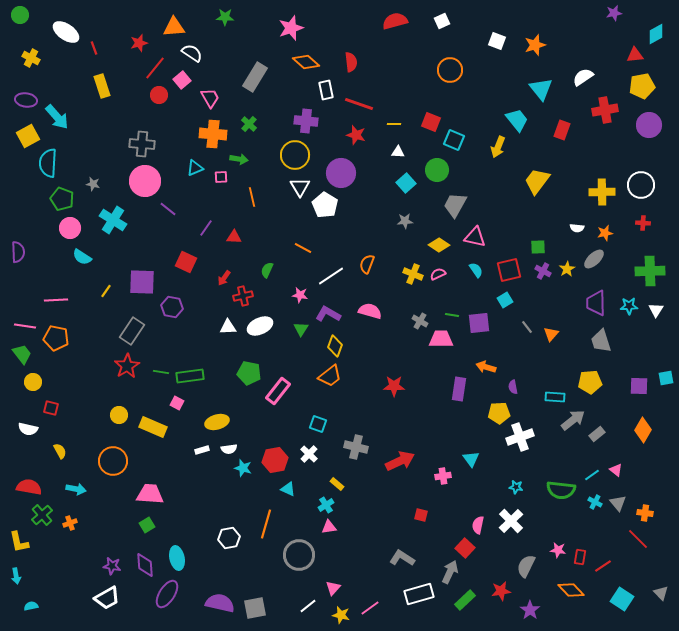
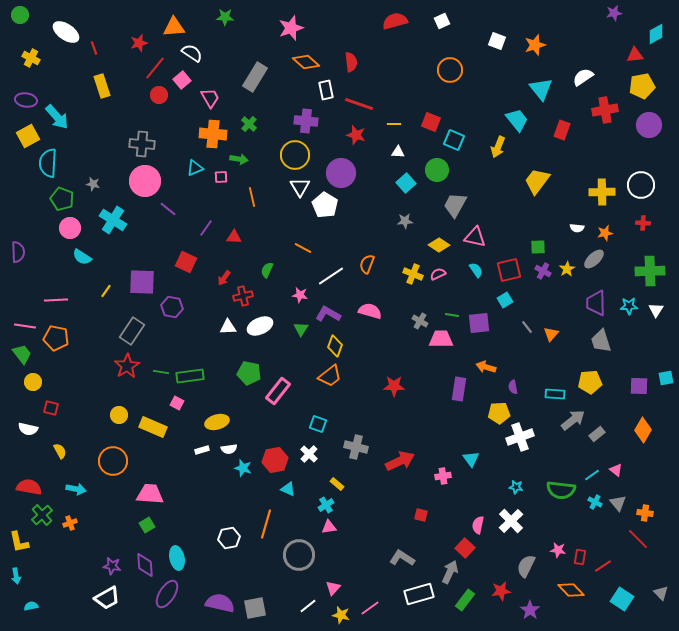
cyan rectangle at (555, 397): moved 3 px up
green rectangle at (465, 600): rotated 10 degrees counterclockwise
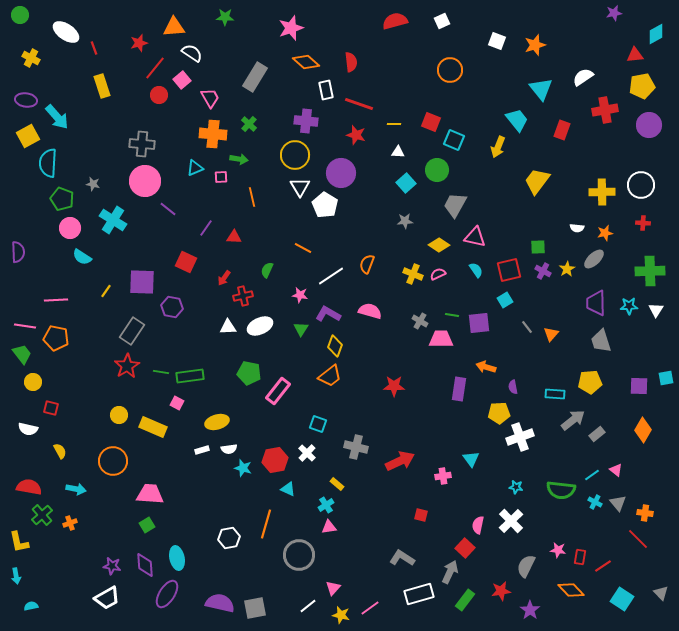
white cross at (309, 454): moved 2 px left, 1 px up
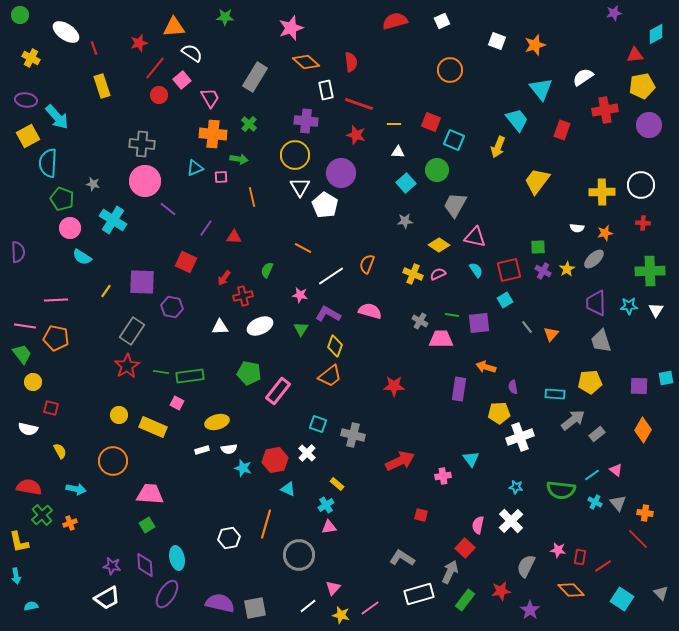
white triangle at (228, 327): moved 8 px left
gray cross at (356, 447): moved 3 px left, 12 px up
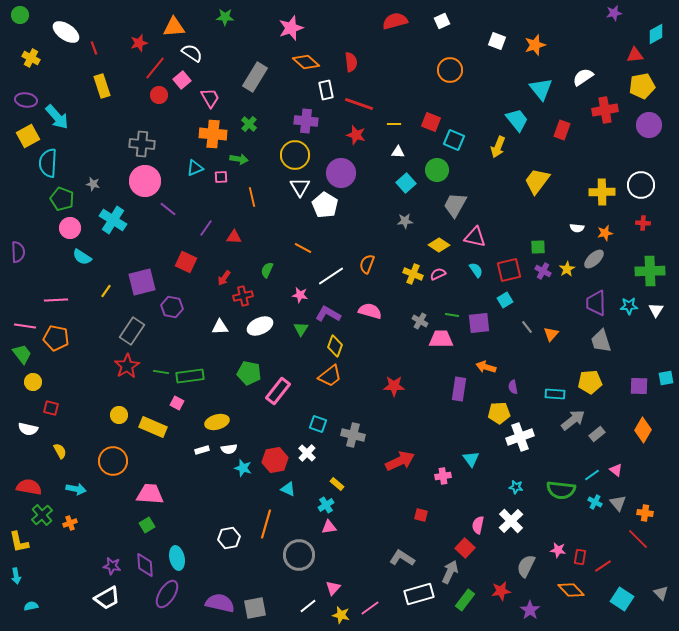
purple square at (142, 282): rotated 16 degrees counterclockwise
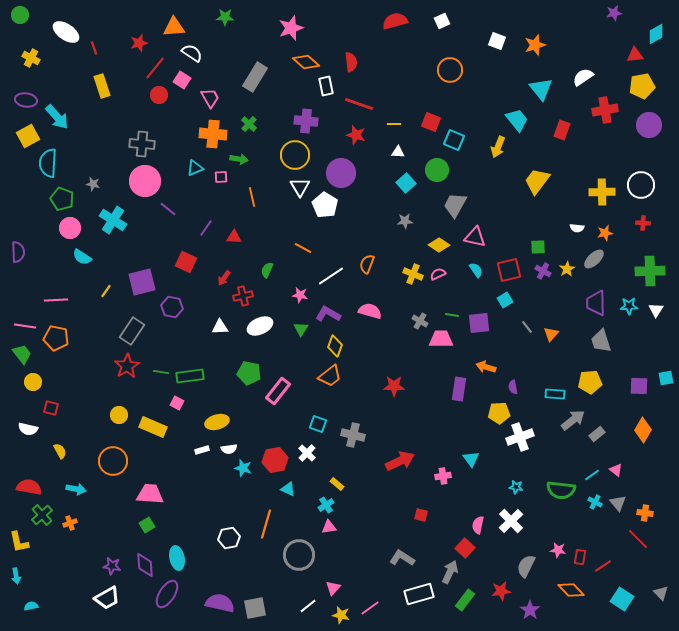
pink square at (182, 80): rotated 18 degrees counterclockwise
white rectangle at (326, 90): moved 4 px up
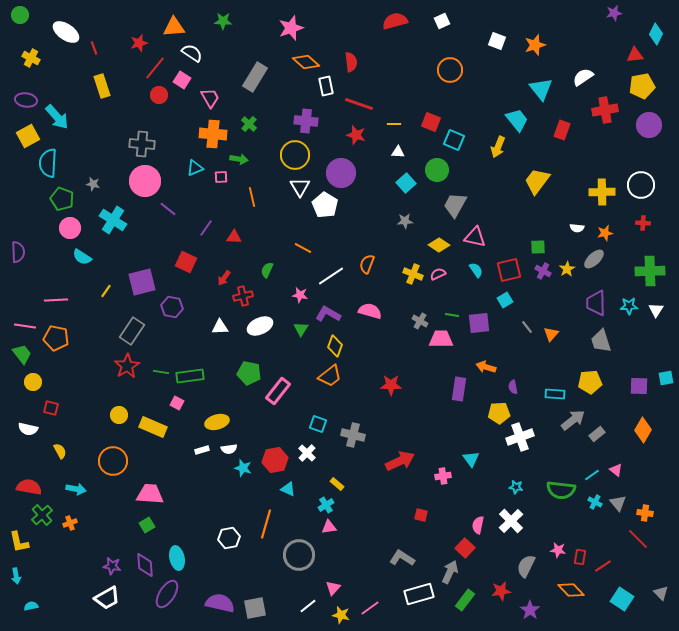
green star at (225, 17): moved 2 px left, 4 px down
cyan diamond at (656, 34): rotated 35 degrees counterclockwise
red star at (394, 386): moved 3 px left, 1 px up
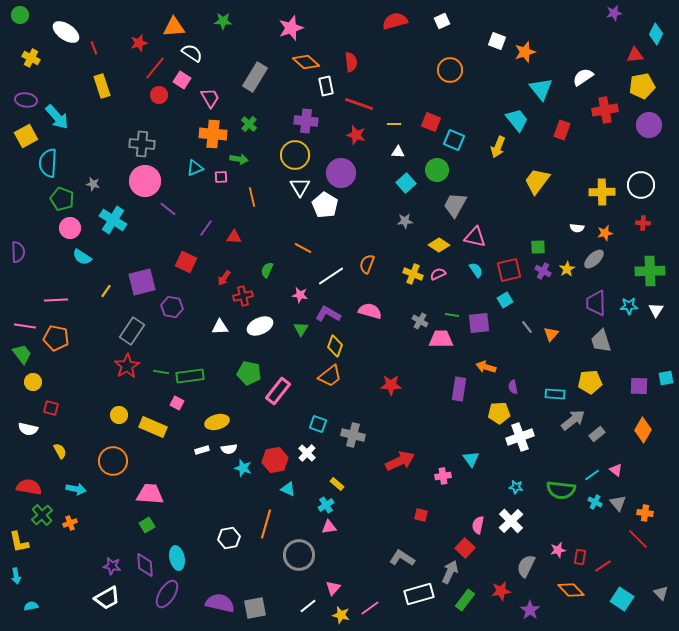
orange star at (535, 45): moved 10 px left, 7 px down
yellow square at (28, 136): moved 2 px left
pink star at (558, 550): rotated 21 degrees counterclockwise
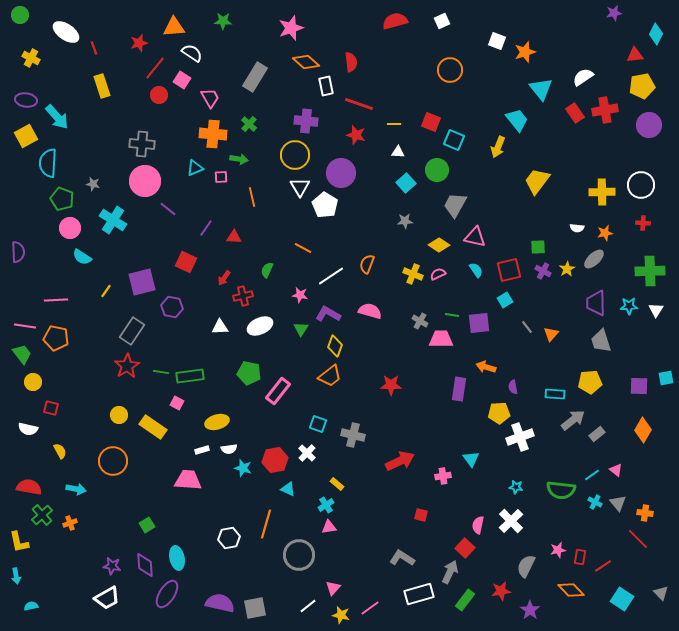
red rectangle at (562, 130): moved 13 px right, 17 px up; rotated 54 degrees counterclockwise
yellow rectangle at (153, 427): rotated 12 degrees clockwise
pink trapezoid at (150, 494): moved 38 px right, 14 px up
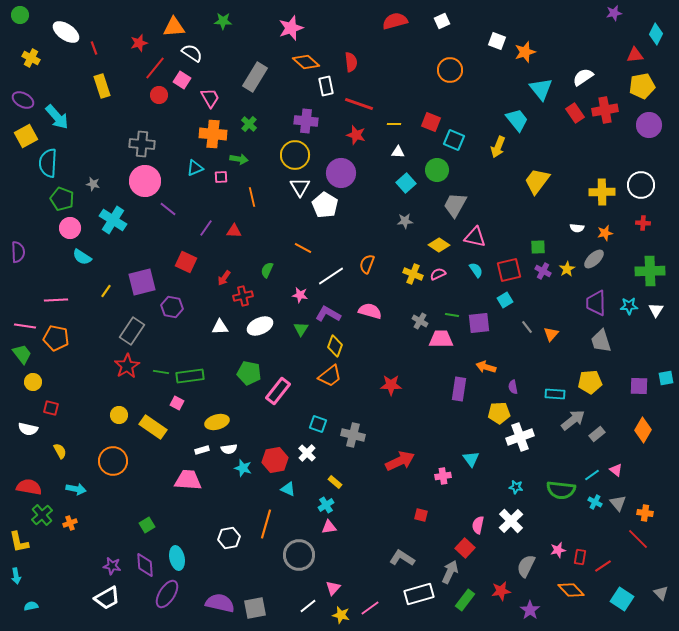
purple ellipse at (26, 100): moved 3 px left; rotated 20 degrees clockwise
red triangle at (234, 237): moved 6 px up
yellow rectangle at (337, 484): moved 2 px left, 2 px up
